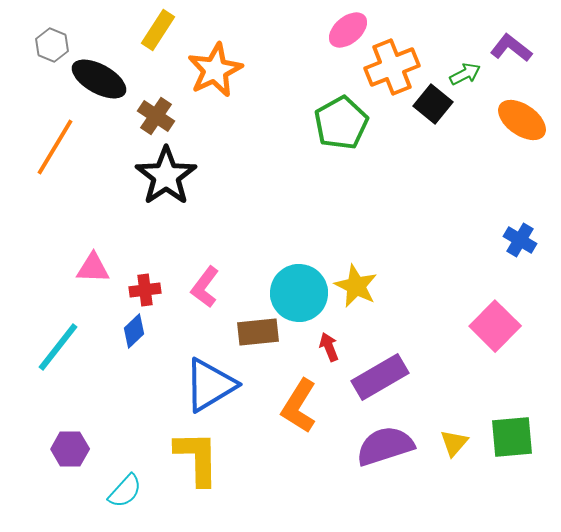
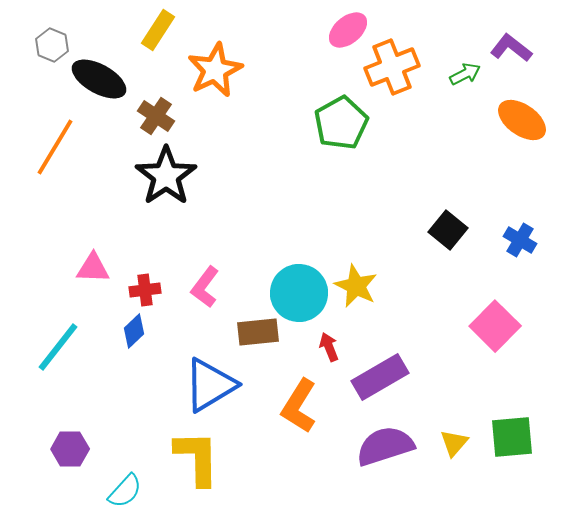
black square: moved 15 px right, 126 px down
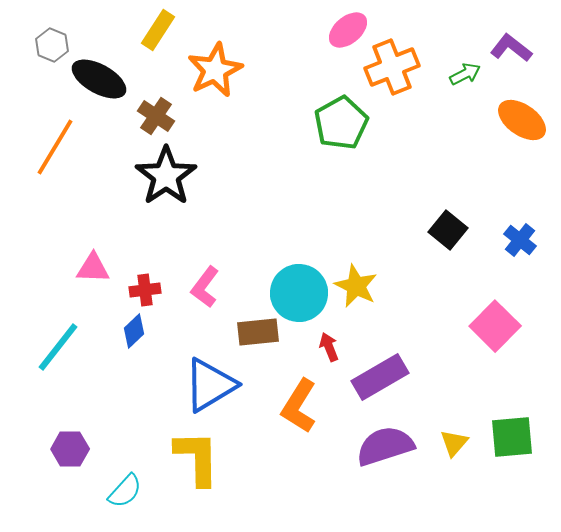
blue cross: rotated 8 degrees clockwise
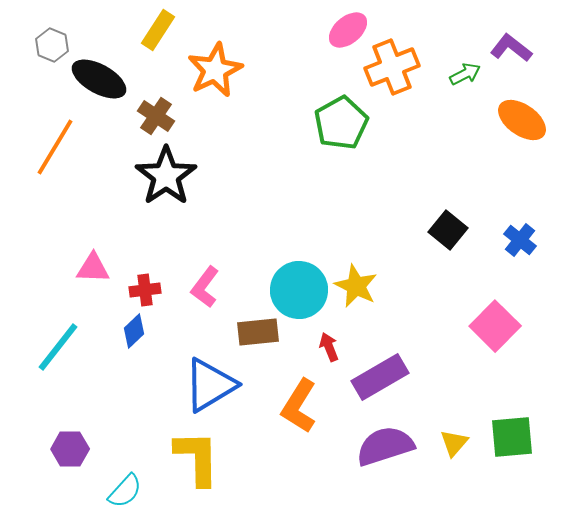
cyan circle: moved 3 px up
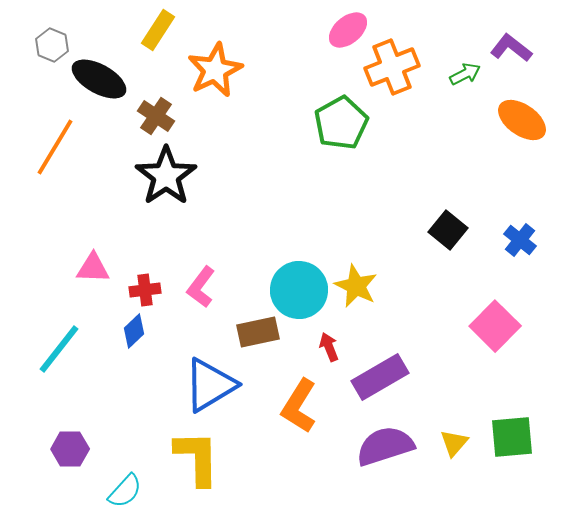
pink L-shape: moved 4 px left
brown rectangle: rotated 6 degrees counterclockwise
cyan line: moved 1 px right, 2 px down
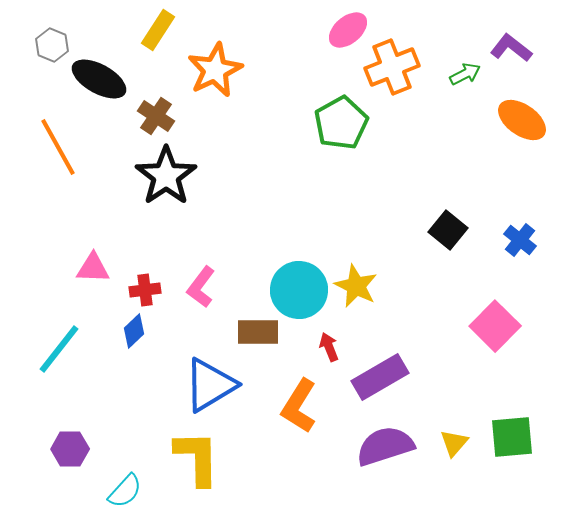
orange line: moved 3 px right; rotated 60 degrees counterclockwise
brown rectangle: rotated 12 degrees clockwise
